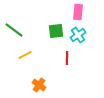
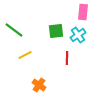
pink rectangle: moved 5 px right
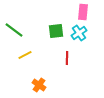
cyan cross: moved 1 px right, 2 px up
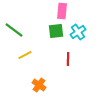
pink rectangle: moved 21 px left, 1 px up
cyan cross: moved 1 px left, 1 px up
red line: moved 1 px right, 1 px down
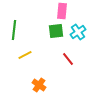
green line: rotated 60 degrees clockwise
red line: rotated 40 degrees counterclockwise
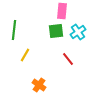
yellow line: rotated 32 degrees counterclockwise
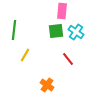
cyan cross: moved 2 px left; rotated 21 degrees counterclockwise
orange cross: moved 8 px right
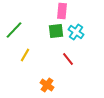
green line: rotated 36 degrees clockwise
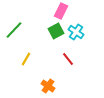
pink rectangle: moved 1 px left; rotated 21 degrees clockwise
green square: rotated 21 degrees counterclockwise
yellow line: moved 1 px right, 4 px down
orange cross: moved 1 px right, 1 px down
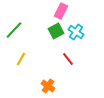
yellow line: moved 5 px left
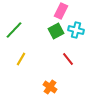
cyan cross: moved 2 px up; rotated 21 degrees counterclockwise
orange cross: moved 2 px right, 1 px down
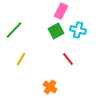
cyan cross: moved 2 px right
